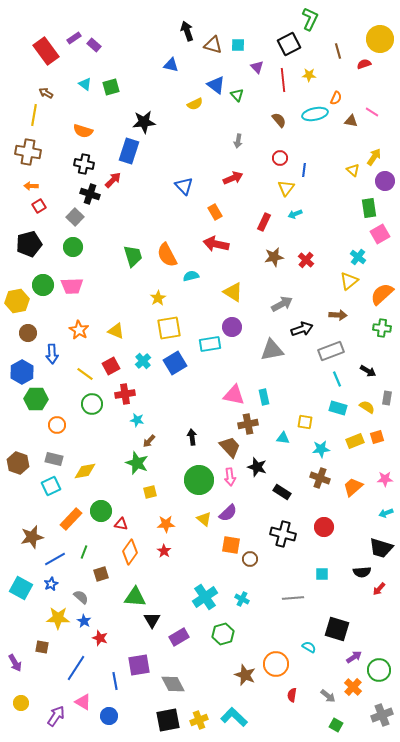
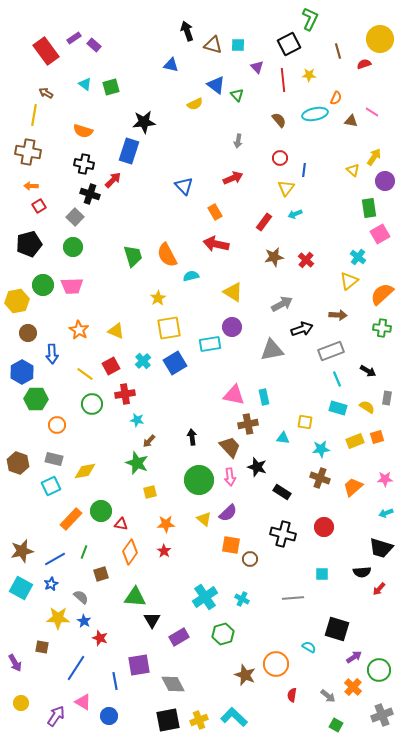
red rectangle at (264, 222): rotated 12 degrees clockwise
brown star at (32, 537): moved 10 px left, 14 px down
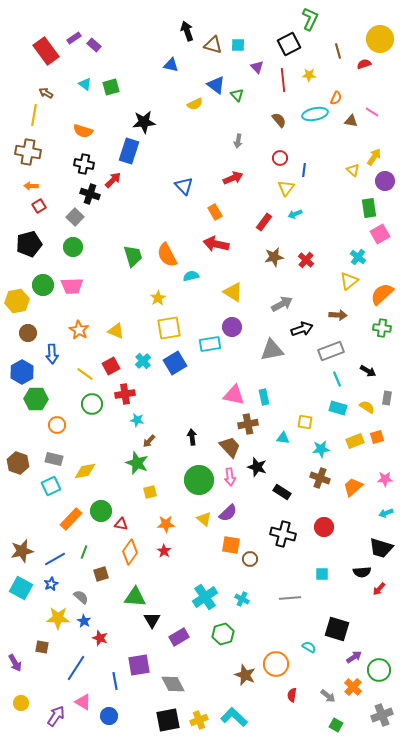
gray line at (293, 598): moved 3 px left
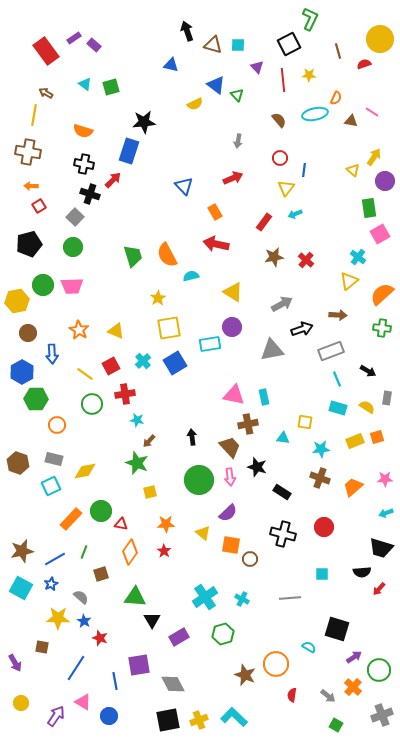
yellow triangle at (204, 519): moved 1 px left, 14 px down
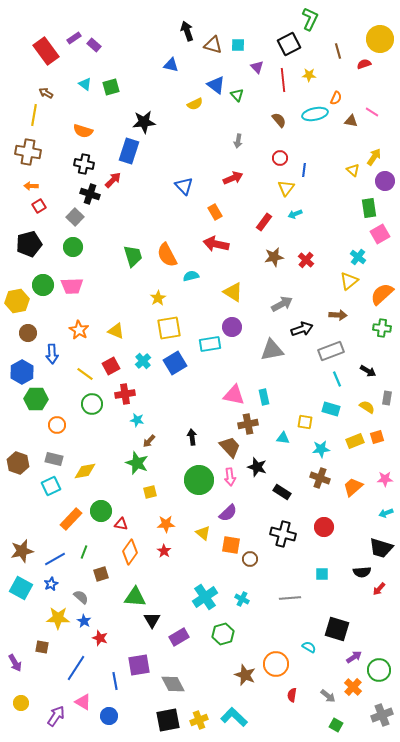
cyan rectangle at (338, 408): moved 7 px left, 1 px down
